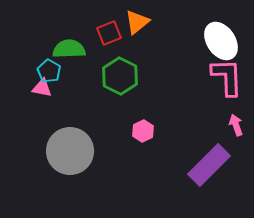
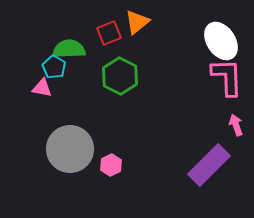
cyan pentagon: moved 5 px right, 4 px up
pink hexagon: moved 32 px left, 34 px down
gray circle: moved 2 px up
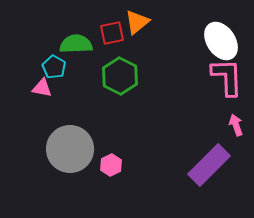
red square: moved 3 px right; rotated 10 degrees clockwise
green semicircle: moved 7 px right, 5 px up
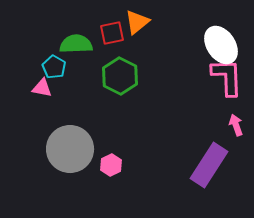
white ellipse: moved 4 px down
purple rectangle: rotated 12 degrees counterclockwise
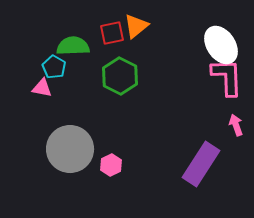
orange triangle: moved 1 px left, 4 px down
green semicircle: moved 3 px left, 2 px down
purple rectangle: moved 8 px left, 1 px up
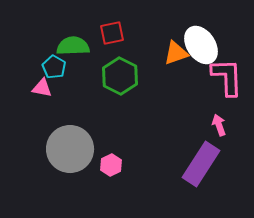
orange triangle: moved 40 px right, 27 px down; rotated 20 degrees clockwise
white ellipse: moved 20 px left
pink arrow: moved 17 px left
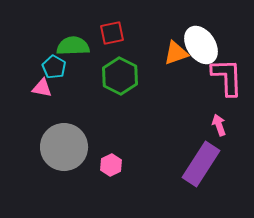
gray circle: moved 6 px left, 2 px up
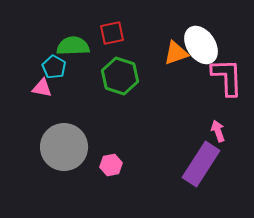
green hexagon: rotated 9 degrees counterclockwise
pink arrow: moved 1 px left, 6 px down
pink hexagon: rotated 15 degrees clockwise
